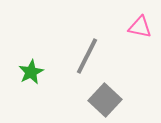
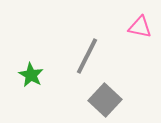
green star: moved 3 px down; rotated 15 degrees counterclockwise
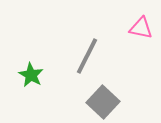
pink triangle: moved 1 px right, 1 px down
gray square: moved 2 px left, 2 px down
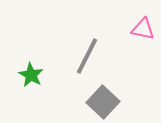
pink triangle: moved 2 px right, 1 px down
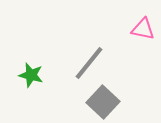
gray line: moved 2 px right, 7 px down; rotated 12 degrees clockwise
green star: rotated 15 degrees counterclockwise
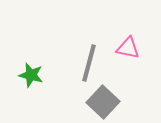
pink triangle: moved 15 px left, 19 px down
gray line: rotated 24 degrees counterclockwise
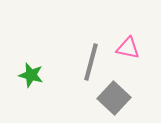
gray line: moved 2 px right, 1 px up
gray square: moved 11 px right, 4 px up
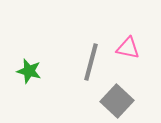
green star: moved 2 px left, 4 px up
gray square: moved 3 px right, 3 px down
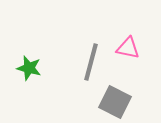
green star: moved 3 px up
gray square: moved 2 px left, 1 px down; rotated 16 degrees counterclockwise
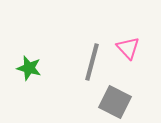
pink triangle: rotated 35 degrees clockwise
gray line: moved 1 px right
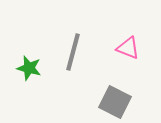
pink triangle: rotated 25 degrees counterclockwise
gray line: moved 19 px left, 10 px up
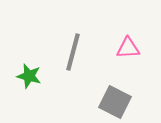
pink triangle: rotated 25 degrees counterclockwise
green star: moved 8 px down
